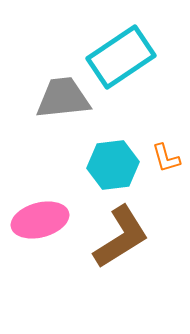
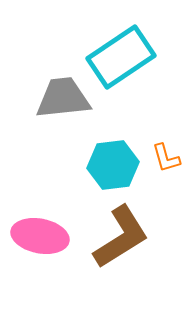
pink ellipse: moved 16 px down; rotated 26 degrees clockwise
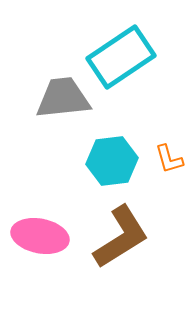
orange L-shape: moved 3 px right, 1 px down
cyan hexagon: moved 1 px left, 4 px up
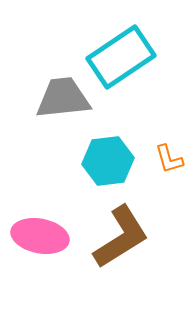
cyan hexagon: moved 4 px left
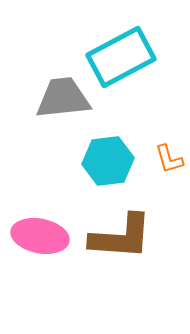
cyan rectangle: rotated 6 degrees clockwise
brown L-shape: rotated 36 degrees clockwise
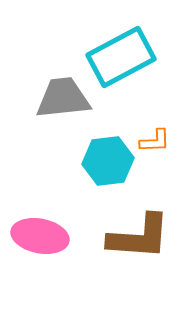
orange L-shape: moved 14 px left, 18 px up; rotated 76 degrees counterclockwise
brown L-shape: moved 18 px right
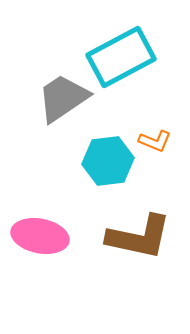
gray trapezoid: rotated 28 degrees counterclockwise
orange L-shape: rotated 24 degrees clockwise
brown L-shape: rotated 8 degrees clockwise
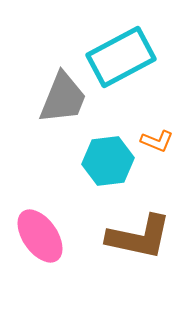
gray trapezoid: rotated 146 degrees clockwise
orange L-shape: moved 2 px right
pink ellipse: rotated 44 degrees clockwise
